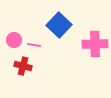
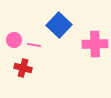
red cross: moved 2 px down
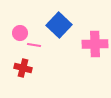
pink circle: moved 6 px right, 7 px up
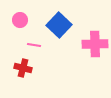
pink circle: moved 13 px up
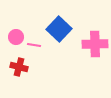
pink circle: moved 4 px left, 17 px down
blue square: moved 4 px down
red cross: moved 4 px left, 1 px up
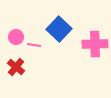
red cross: moved 3 px left; rotated 24 degrees clockwise
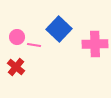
pink circle: moved 1 px right
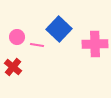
pink line: moved 3 px right
red cross: moved 3 px left
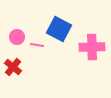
blue square: rotated 15 degrees counterclockwise
pink cross: moved 3 px left, 3 px down
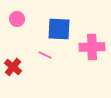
blue square: rotated 25 degrees counterclockwise
pink circle: moved 18 px up
pink line: moved 8 px right, 10 px down; rotated 16 degrees clockwise
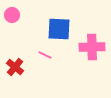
pink circle: moved 5 px left, 4 px up
red cross: moved 2 px right
